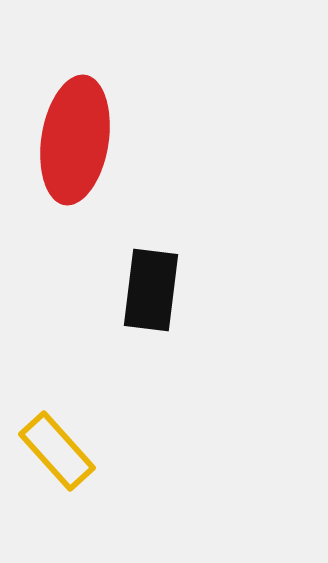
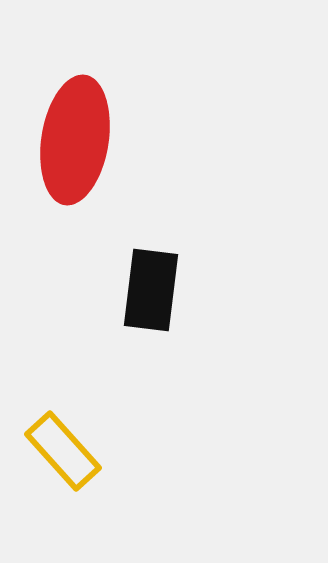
yellow rectangle: moved 6 px right
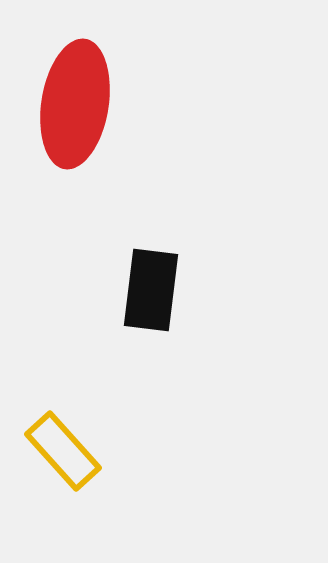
red ellipse: moved 36 px up
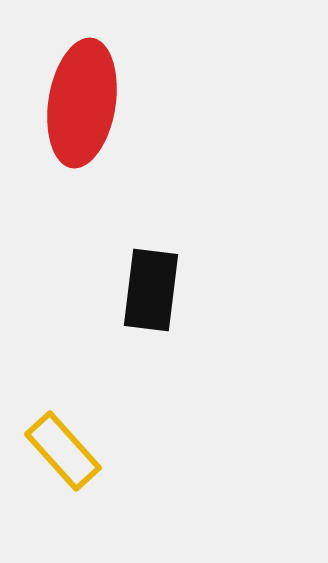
red ellipse: moved 7 px right, 1 px up
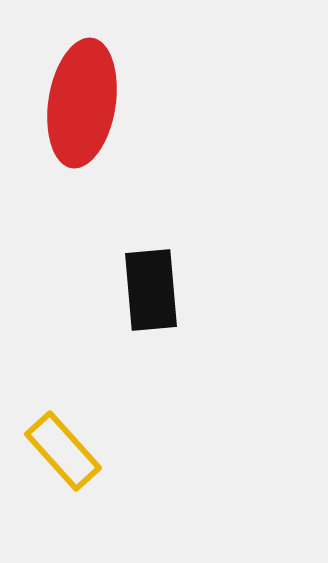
black rectangle: rotated 12 degrees counterclockwise
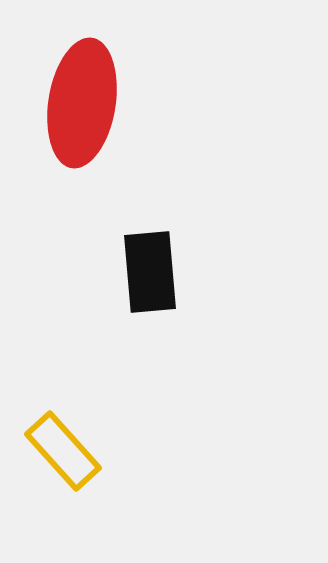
black rectangle: moved 1 px left, 18 px up
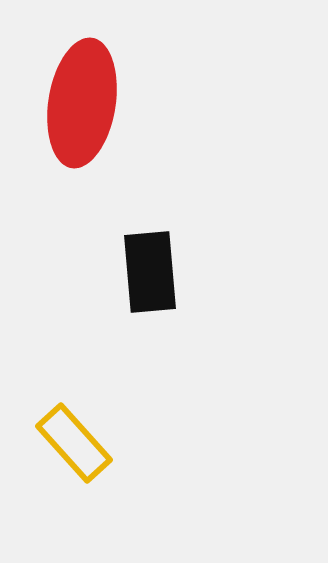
yellow rectangle: moved 11 px right, 8 px up
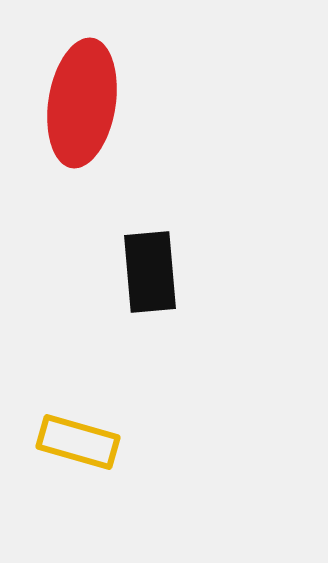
yellow rectangle: moved 4 px right, 1 px up; rotated 32 degrees counterclockwise
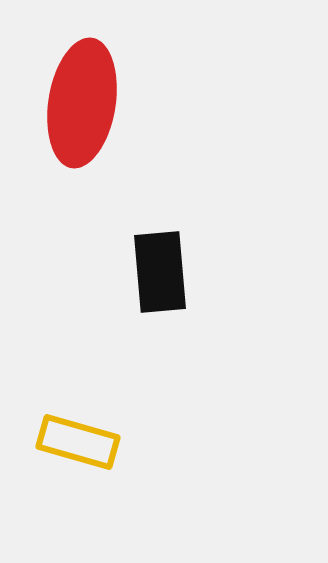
black rectangle: moved 10 px right
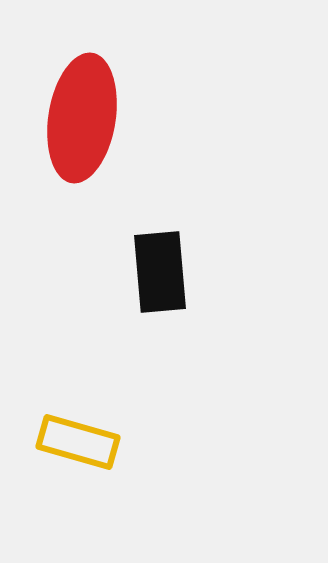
red ellipse: moved 15 px down
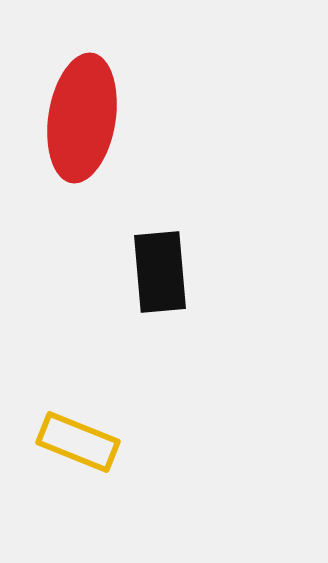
yellow rectangle: rotated 6 degrees clockwise
